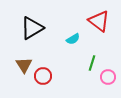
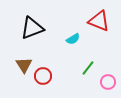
red triangle: rotated 15 degrees counterclockwise
black triangle: rotated 10 degrees clockwise
green line: moved 4 px left, 5 px down; rotated 21 degrees clockwise
pink circle: moved 5 px down
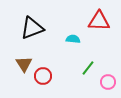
red triangle: rotated 20 degrees counterclockwise
cyan semicircle: rotated 144 degrees counterclockwise
brown triangle: moved 1 px up
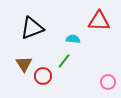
green line: moved 24 px left, 7 px up
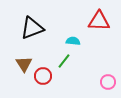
cyan semicircle: moved 2 px down
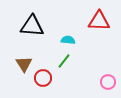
black triangle: moved 2 px up; rotated 25 degrees clockwise
cyan semicircle: moved 5 px left, 1 px up
red circle: moved 2 px down
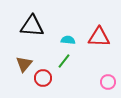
red triangle: moved 16 px down
brown triangle: rotated 12 degrees clockwise
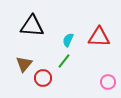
cyan semicircle: rotated 72 degrees counterclockwise
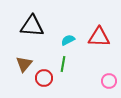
cyan semicircle: rotated 40 degrees clockwise
green line: moved 1 px left, 3 px down; rotated 28 degrees counterclockwise
red circle: moved 1 px right
pink circle: moved 1 px right, 1 px up
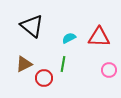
black triangle: rotated 35 degrees clockwise
cyan semicircle: moved 1 px right, 2 px up
brown triangle: rotated 24 degrees clockwise
pink circle: moved 11 px up
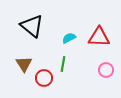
brown triangle: rotated 36 degrees counterclockwise
pink circle: moved 3 px left
